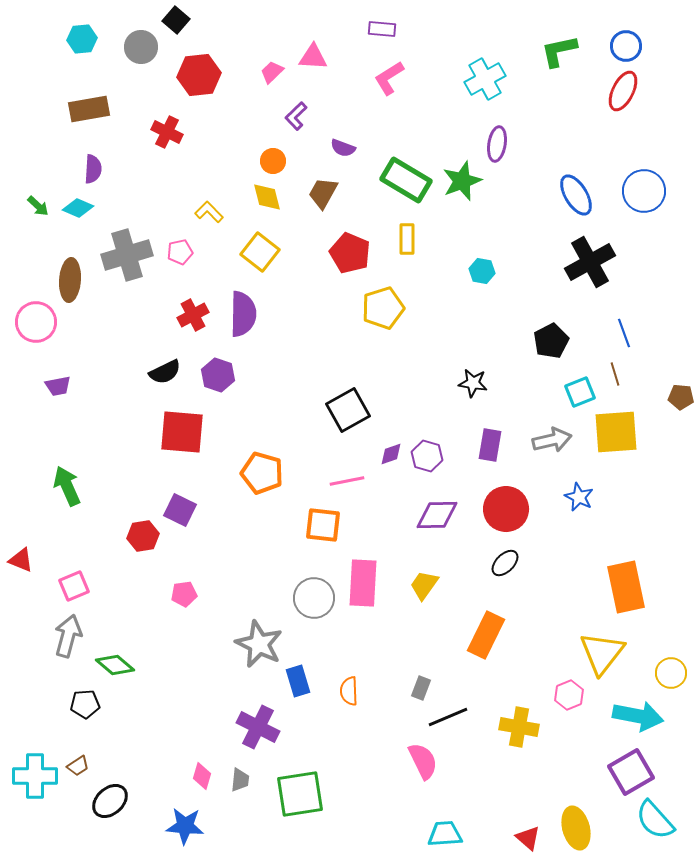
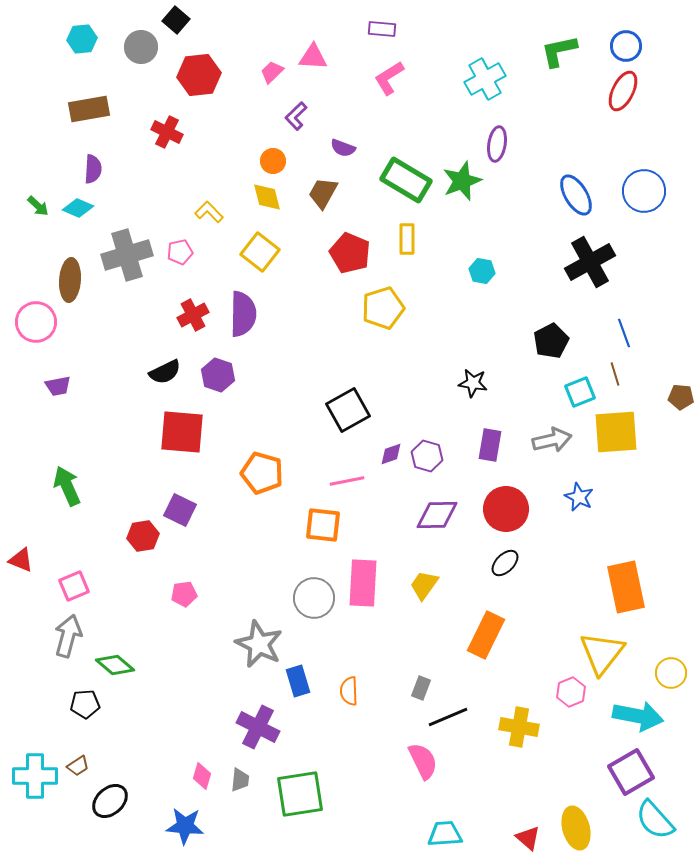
pink hexagon at (569, 695): moved 2 px right, 3 px up
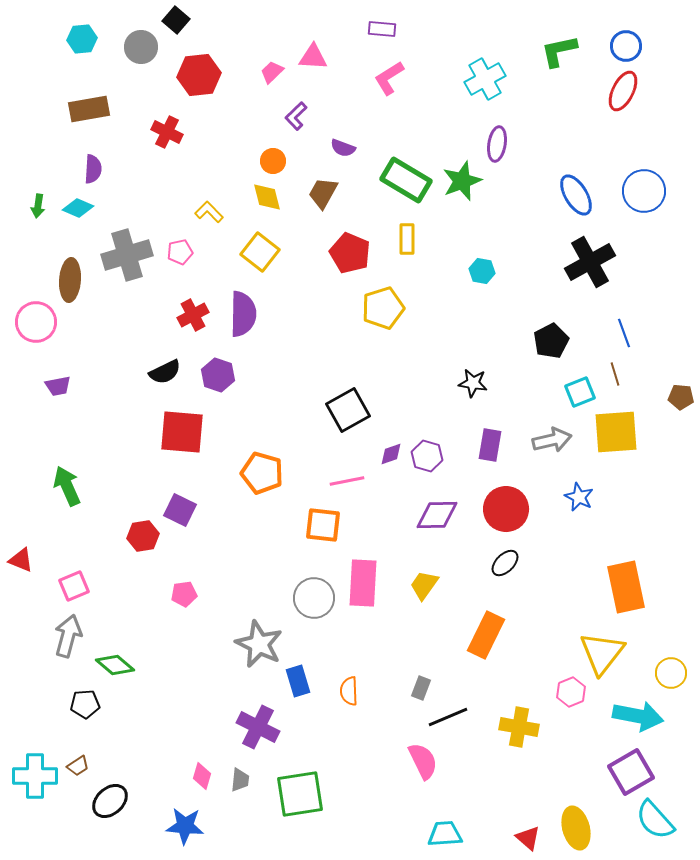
green arrow at (38, 206): rotated 55 degrees clockwise
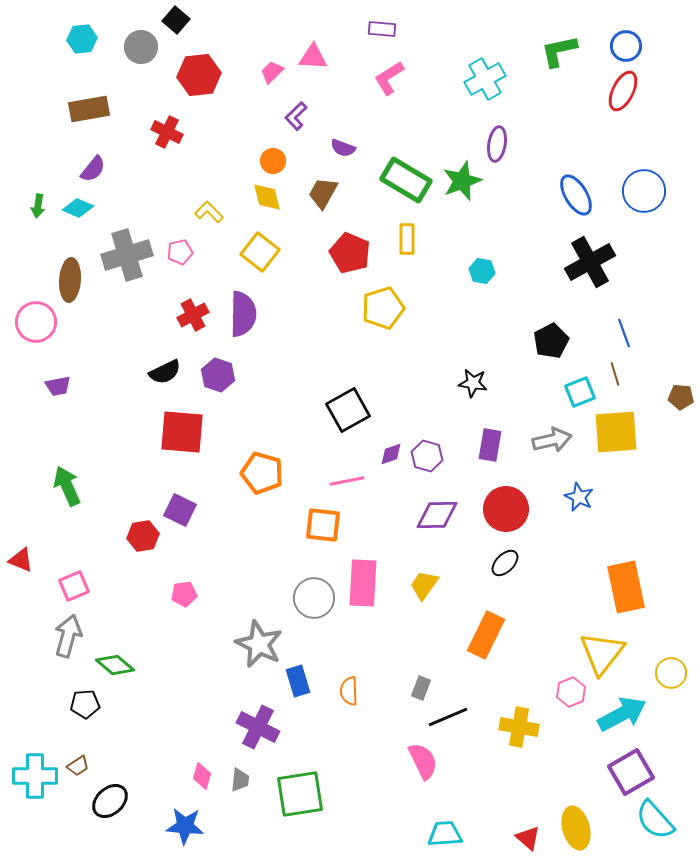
purple semicircle at (93, 169): rotated 36 degrees clockwise
cyan arrow at (638, 716): moved 16 px left, 2 px up; rotated 39 degrees counterclockwise
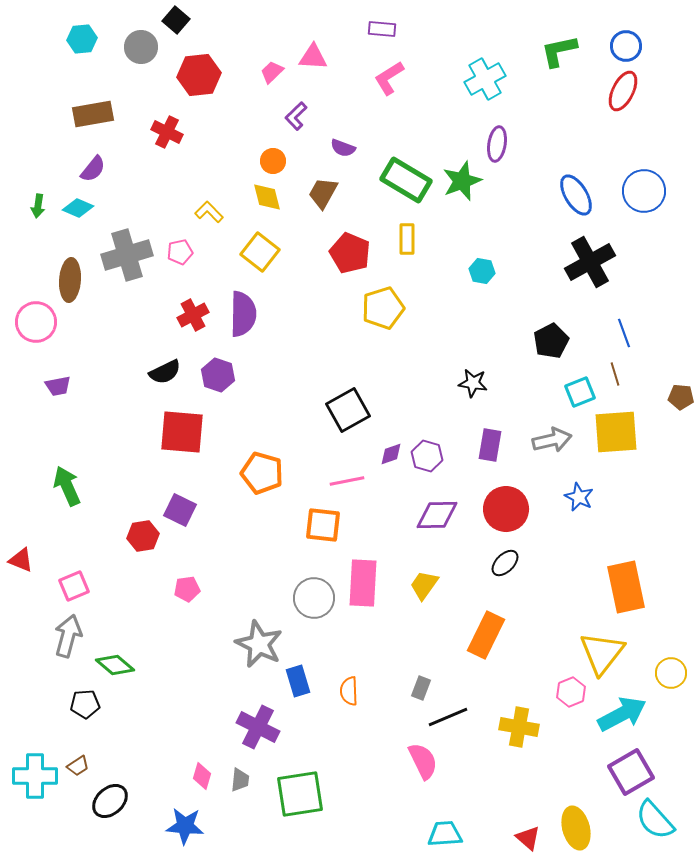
brown rectangle at (89, 109): moved 4 px right, 5 px down
pink pentagon at (184, 594): moved 3 px right, 5 px up
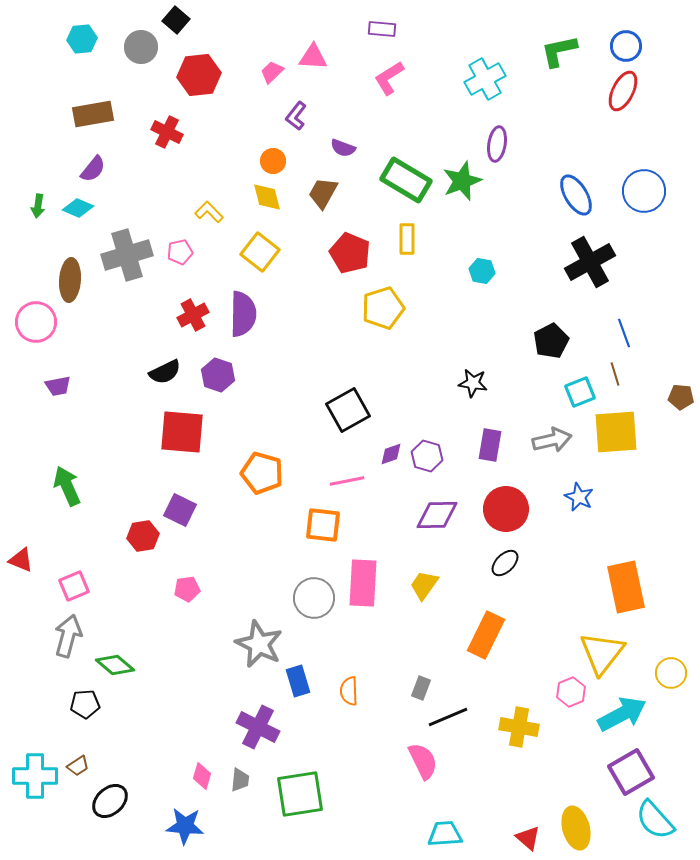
purple L-shape at (296, 116): rotated 8 degrees counterclockwise
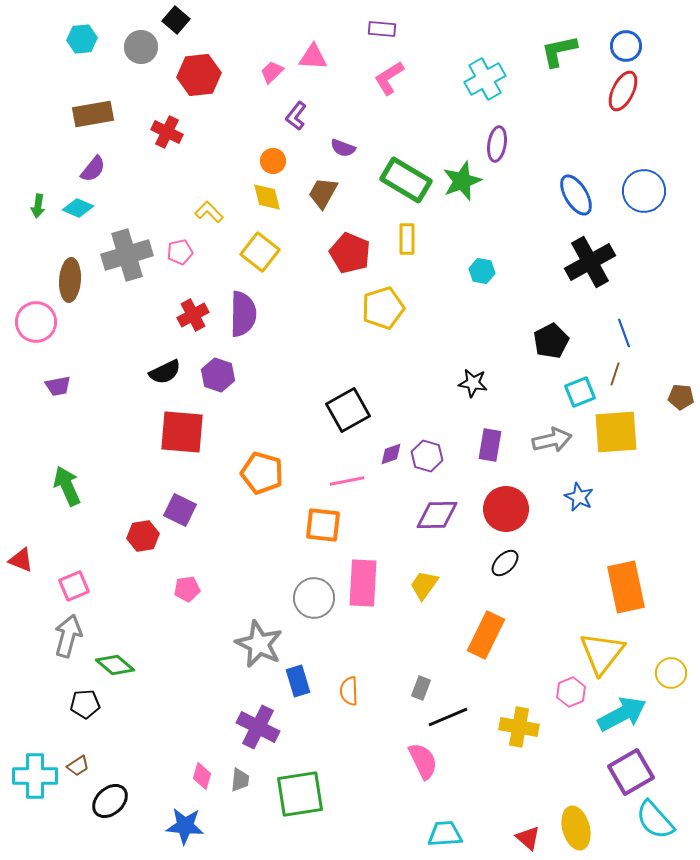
brown line at (615, 374): rotated 35 degrees clockwise
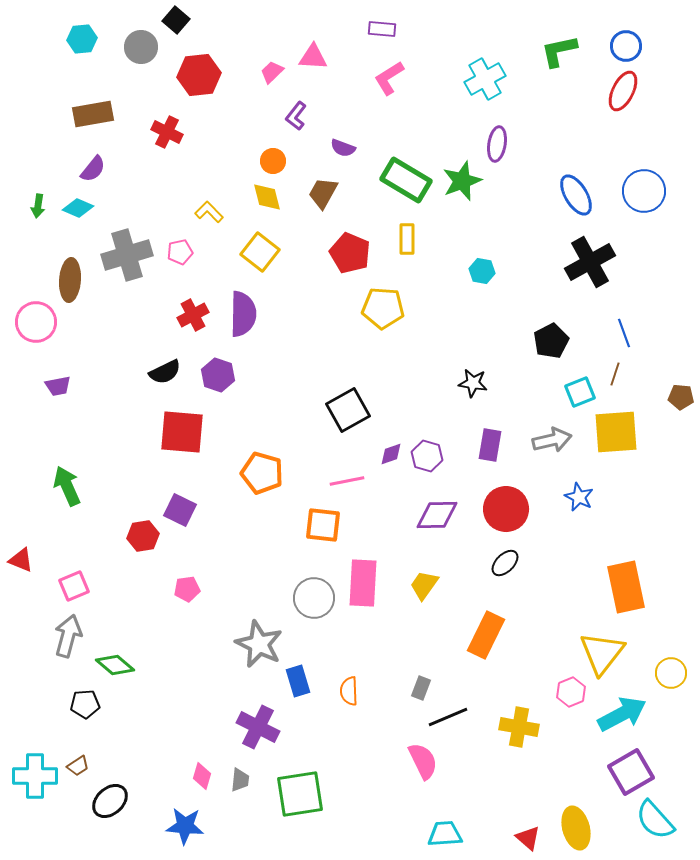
yellow pentagon at (383, 308): rotated 21 degrees clockwise
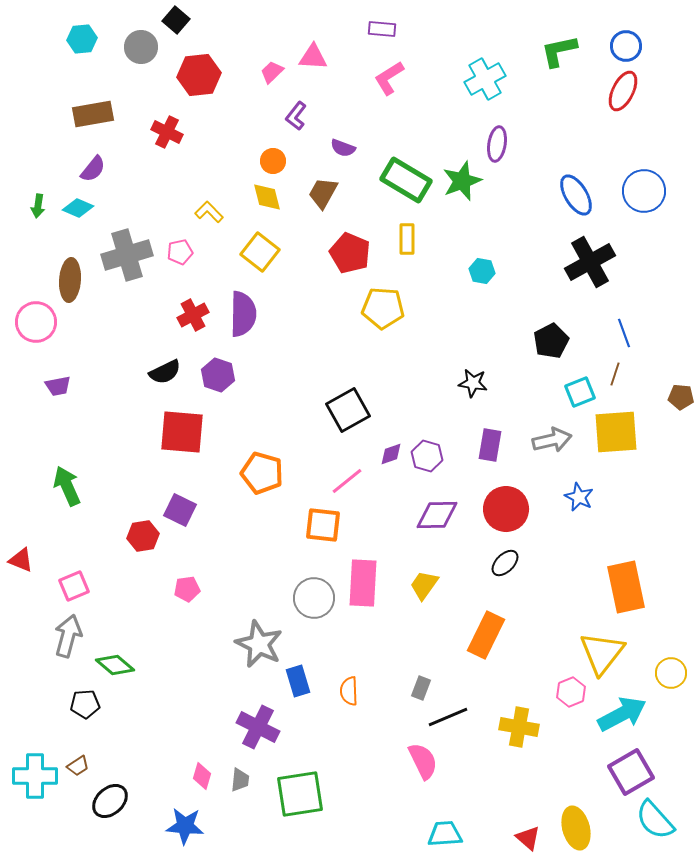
pink line at (347, 481): rotated 28 degrees counterclockwise
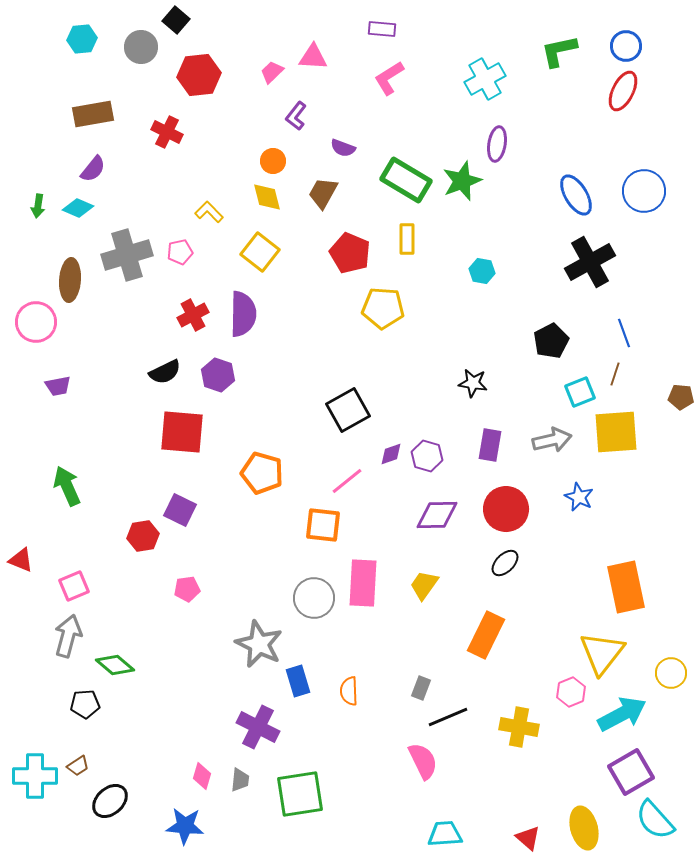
yellow ellipse at (576, 828): moved 8 px right
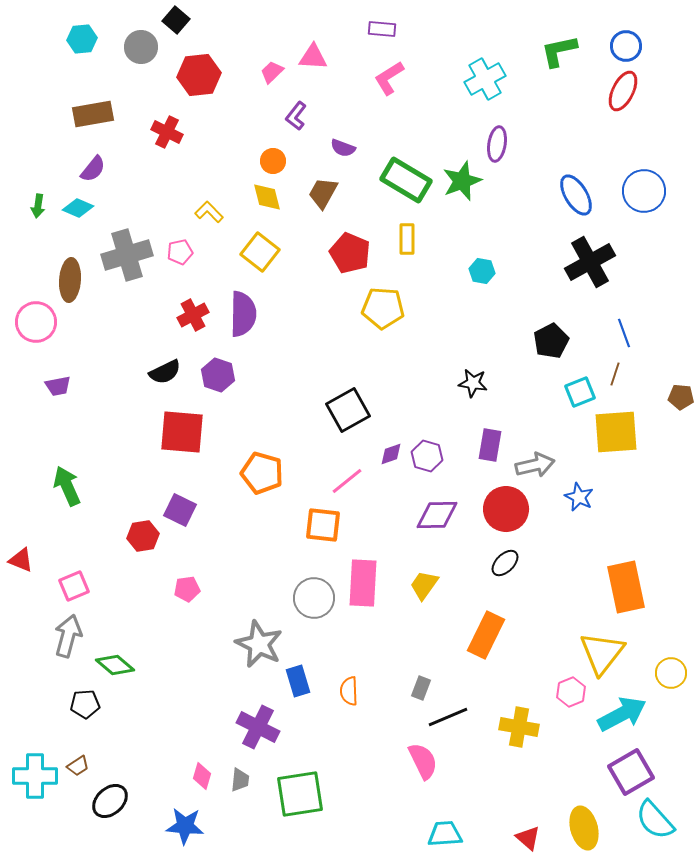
gray arrow at (552, 440): moved 17 px left, 25 px down
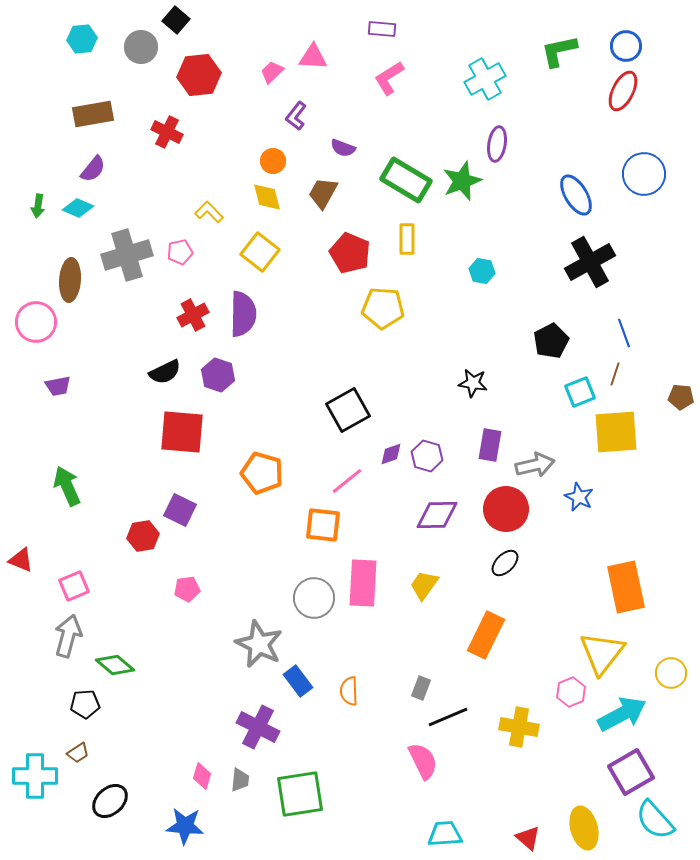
blue circle at (644, 191): moved 17 px up
blue rectangle at (298, 681): rotated 20 degrees counterclockwise
brown trapezoid at (78, 766): moved 13 px up
